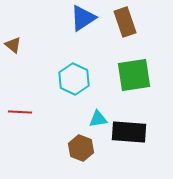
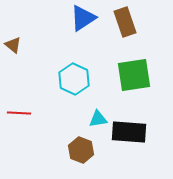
red line: moved 1 px left, 1 px down
brown hexagon: moved 2 px down
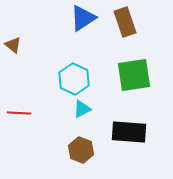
cyan triangle: moved 16 px left, 10 px up; rotated 18 degrees counterclockwise
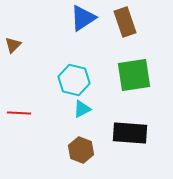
brown triangle: rotated 36 degrees clockwise
cyan hexagon: moved 1 px down; rotated 12 degrees counterclockwise
black rectangle: moved 1 px right, 1 px down
